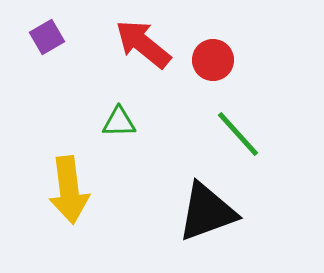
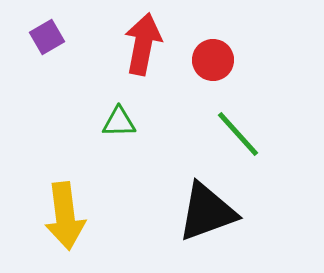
red arrow: rotated 62 degrees clockwise
yellow arrow: moved 4 px left, 26 px down
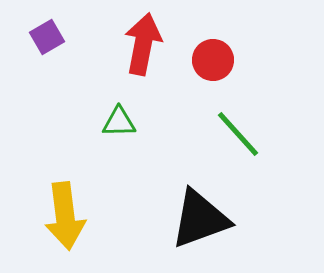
black triangle: moved 7 px left, 7 px down
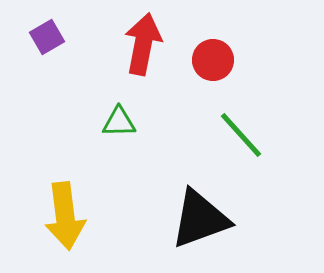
green line: moved 3 px right, 1 px down
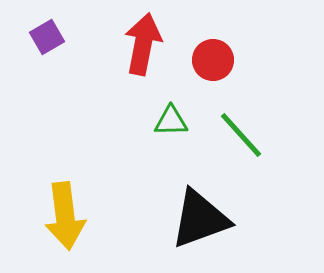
green triangle: moved 52 px right, 1 px up
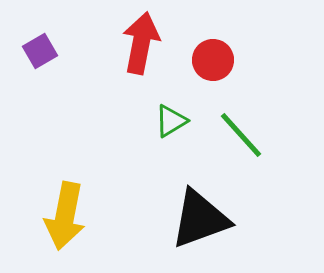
purple square: moved 7 px left, 14 px down
red arrow: moved 2 px left, 1 px up
green triangle: rotated 30 degrees counterclockwise
yellow arrow: rotated 18 degrees clockwise
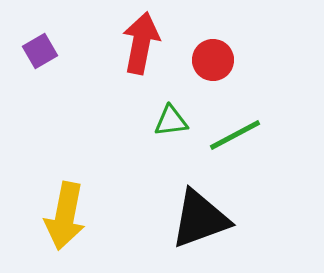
green triangle: rotated 24 degrees clockwise
green line: moved 6 px left; rotated 76 degrees counterclockwise
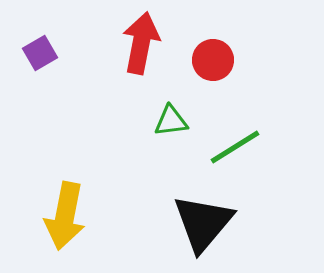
purple square: moved 2 px down
green line: moved 12 px down; rotated 4 degrees counterclockwise
black triangle: moved 3 px right, 4 px down; rotated 30 degrees counterclockwise
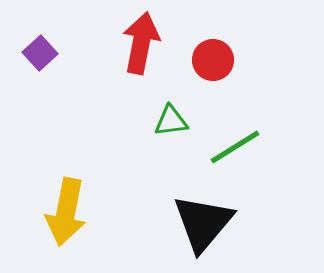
purple square: rotated 12 degrees counterclockwise
yellow arrow: moved 1 px right, 4 px up
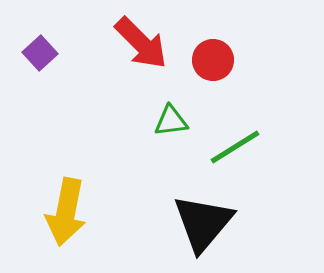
red arrow: rotated 124 degrees clockwise
